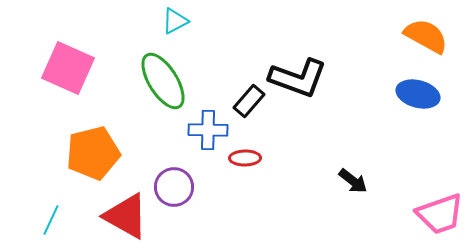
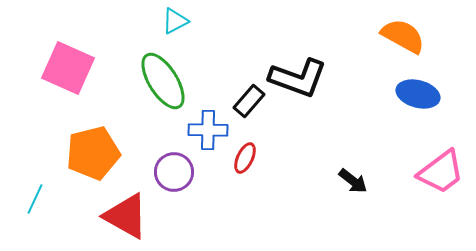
orange semicircle: moved 23 px left
red ellipse: rotated 64 degrees counterclockwise
purple circle: moved 15 px up
pink trapezoid: moved 1 px right, 42 px up; rotated 18 degrees counterclockwise
cyan line: moved 16 px left, 21 px up
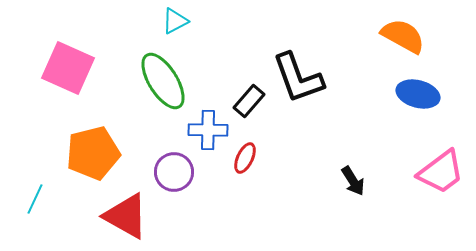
black L-shape: rotated 50 degrees clockwise
black arrow: rotated 20 degrees clockwise
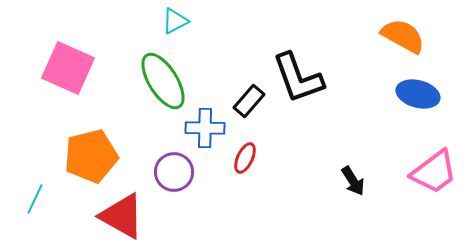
blue cross: moved 3 px left, 2 px up
orange pentagon: moved 2 px left, 3 px down
pink trapezoid: moved 7 px left
red triangle: moved 4 px left
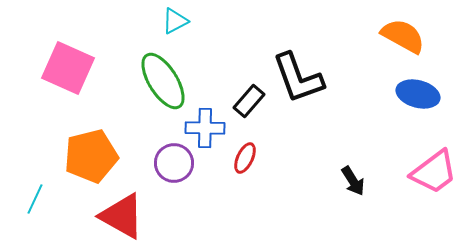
purple circle: moved 9 px up
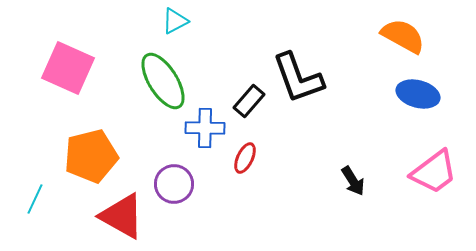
purple circle: moved 21 px down
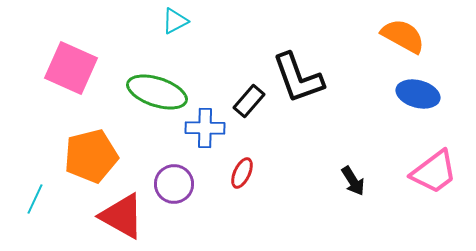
pink square: moved 3 px right
green ellipse: moved 6 px left, 11 px down; rotated 40 degrees counterclockwise
red ellipse: moved 3 px left, 15 px down
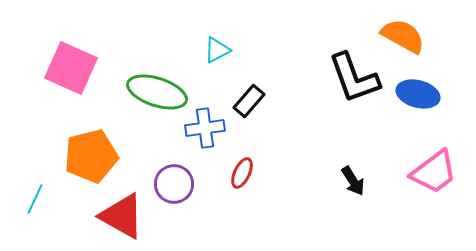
cyan triangle: moved 42 px right, 29 px down
black L-shape: moved 56 px right
blue cross: rotated 9 degrees counterclockwise
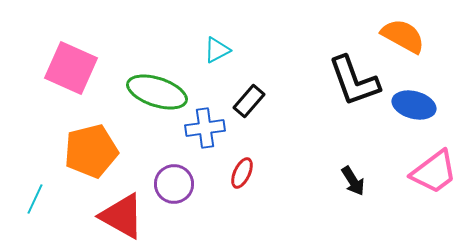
black L-shape: moved 3 px down
blue ellipse: moved 4 px left, 11 px down
orange pentagon: moved 5 px up
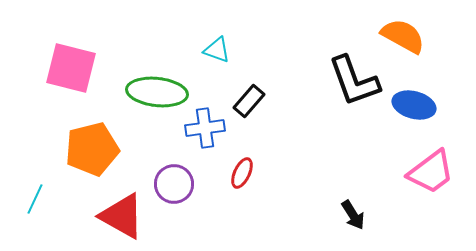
cyan triangle: rotated 48 degrees clockwise
pink square: rotated 10 degrees counterclockwise
green ellipse: rotated 12 degrees counterclockwise
orange pentagon: moved 1 px right, 2 px up
pink trapezoid: moved 3 px left
black arrow: moved 34 px down
